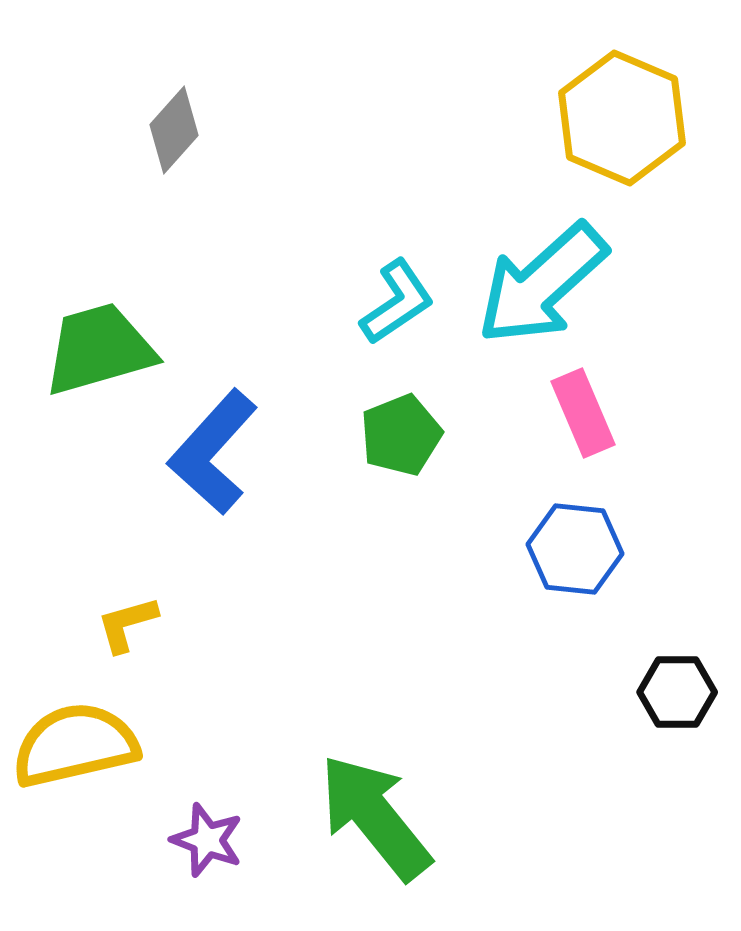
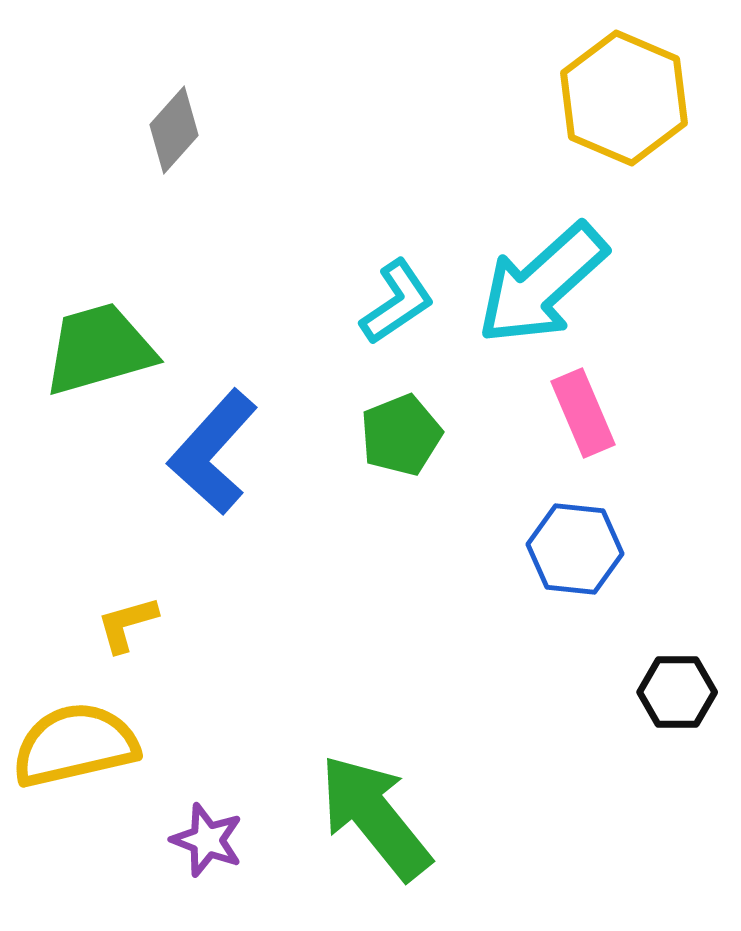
yellow hexagon: moved 2 px right, 20 px up
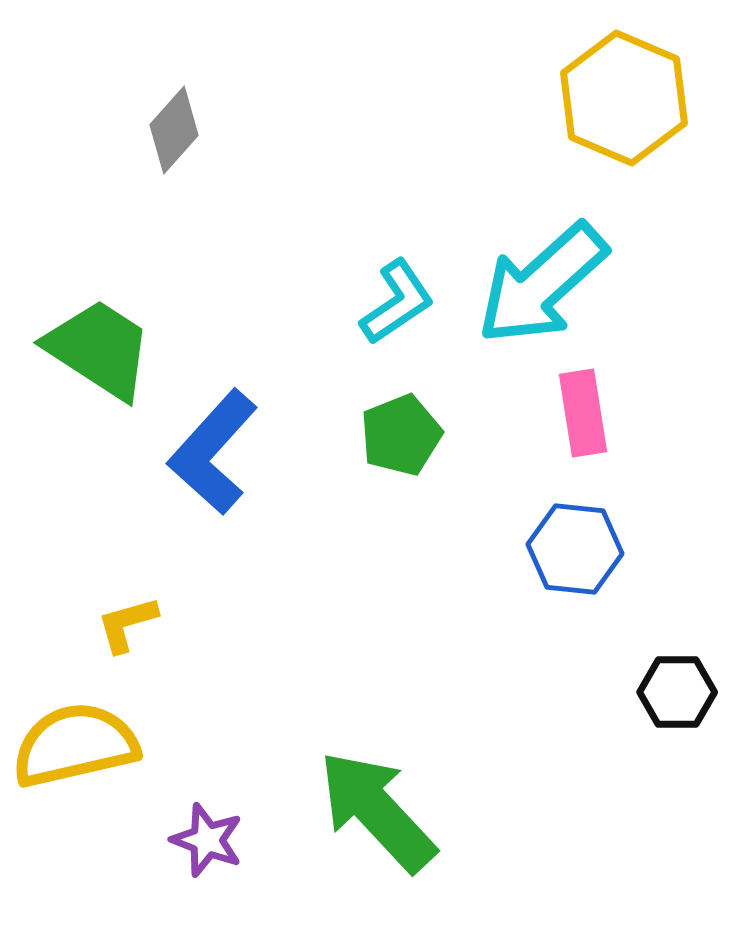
green trapezoid: rotated 49 degrees clockwise
pink rectangle: rotated 14 degrees clockwise
green arrow: moved 2 px right, 6 px up; rotated 4 degrees counterclockwise
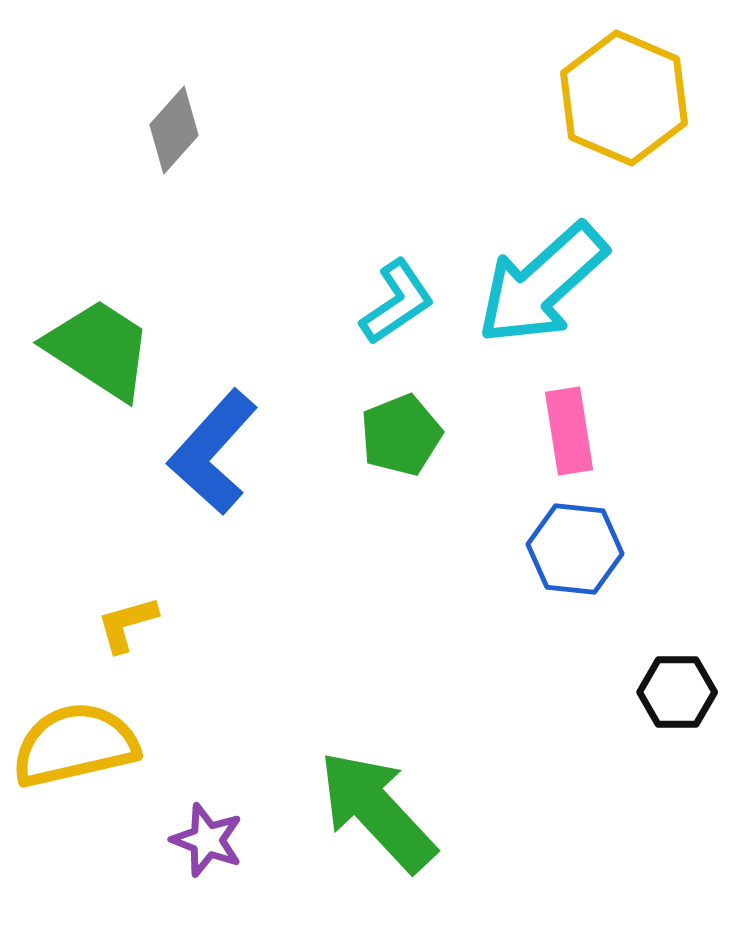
pink rectangle: moved 14 px left, 18 px down
